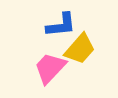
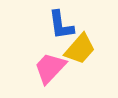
blue L-shape: rotated 88 degrees clockwise
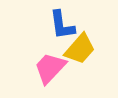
blue L-shape: moved 1 px right
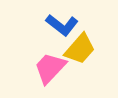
blue L-shape: rotated 44 degrees counterclockwise
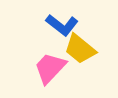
yellow trapezoid: rotated 88 degrees clockwise
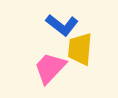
yellow trapezoid: rotated 56 degrees clockwise
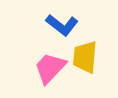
yellow trapezoid: moved 5 px right, 8 px down
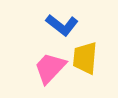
yellow trapezoid: moved 1 px down
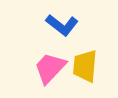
yellow trapezoid: moved 8 px down
